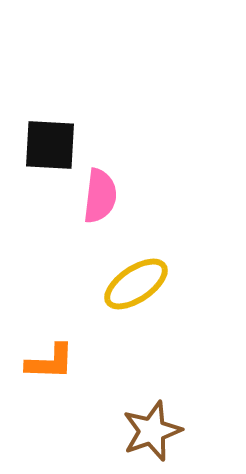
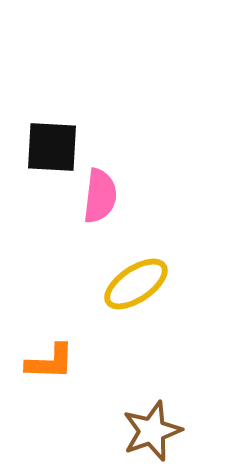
black square: moved 2 px right, 2 px down
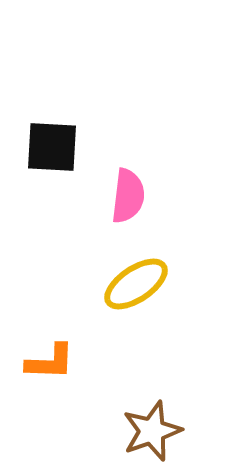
pink semicircle: moved 28 px right
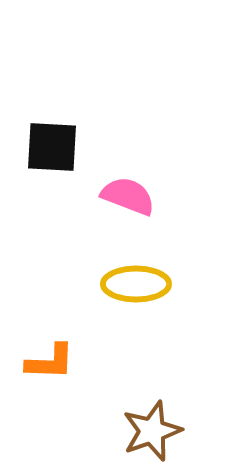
pink semicircle: rotated 76 degrees counterclockwise
yellow ellipse: rotated 34 degrees clockwise
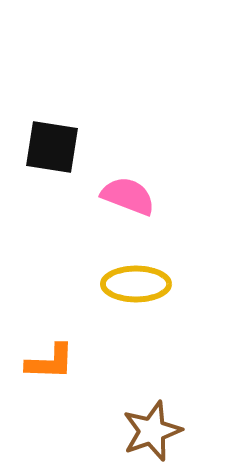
black square: rotated 6 degrees clockwise
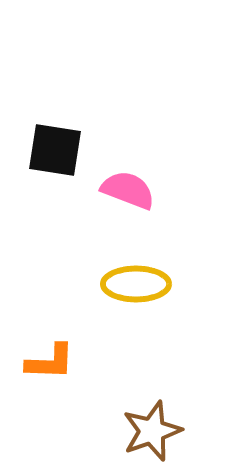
black square: moved 3 px right, 3 px down
pink semicircle: moved 6 px up
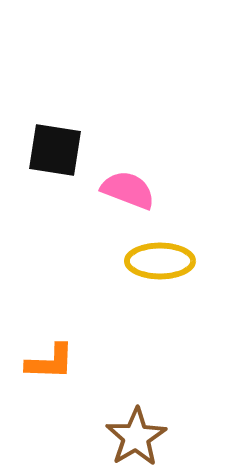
yellow ellipse: moved 24 px right, 23 px up
brown star: moved 16 px left, 6 px down; rotated 12 degrees counterclockwise
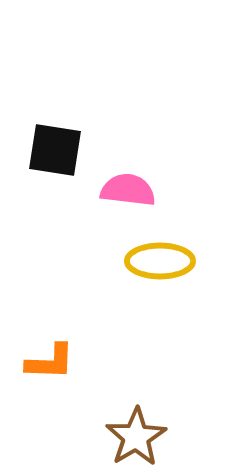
pink semicircle: rotated 14 degrees counterclockwise
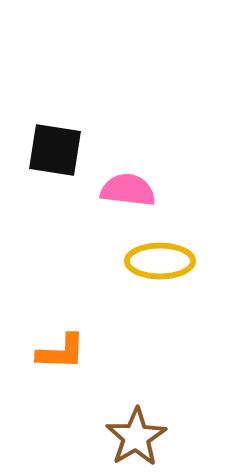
orange L-shape: moved 11 px right, 10 px up
